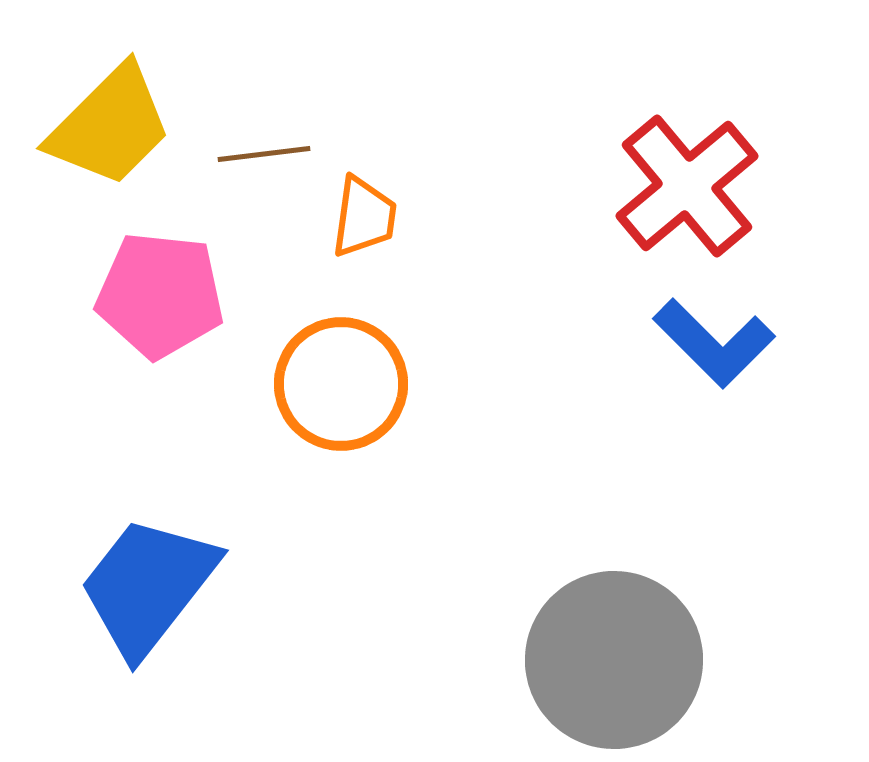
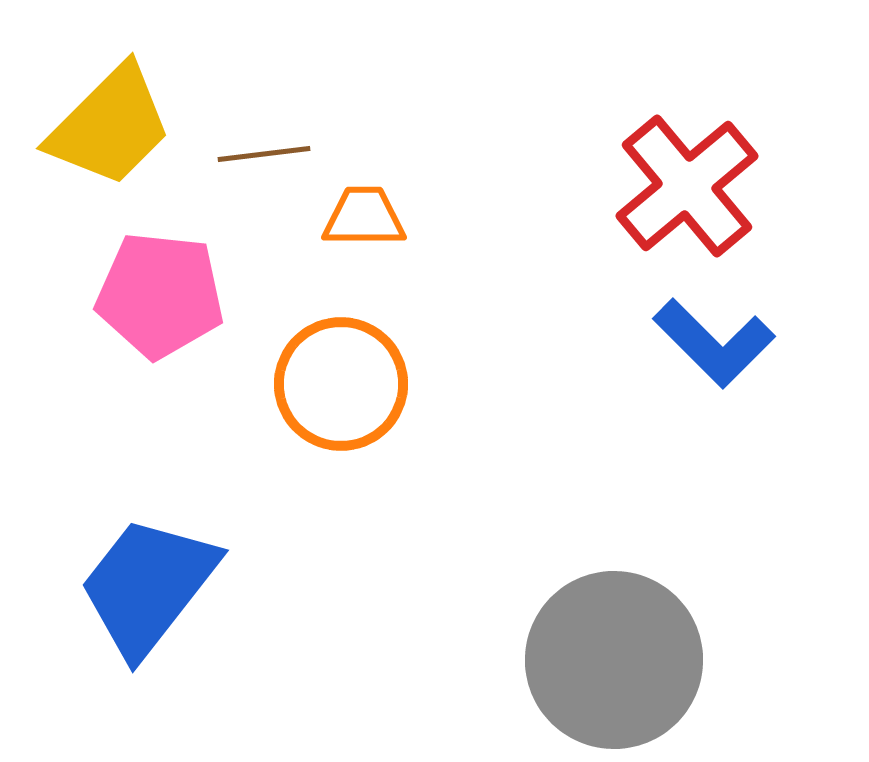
orange trapezoid: rotated 98 degrees counterclockwise
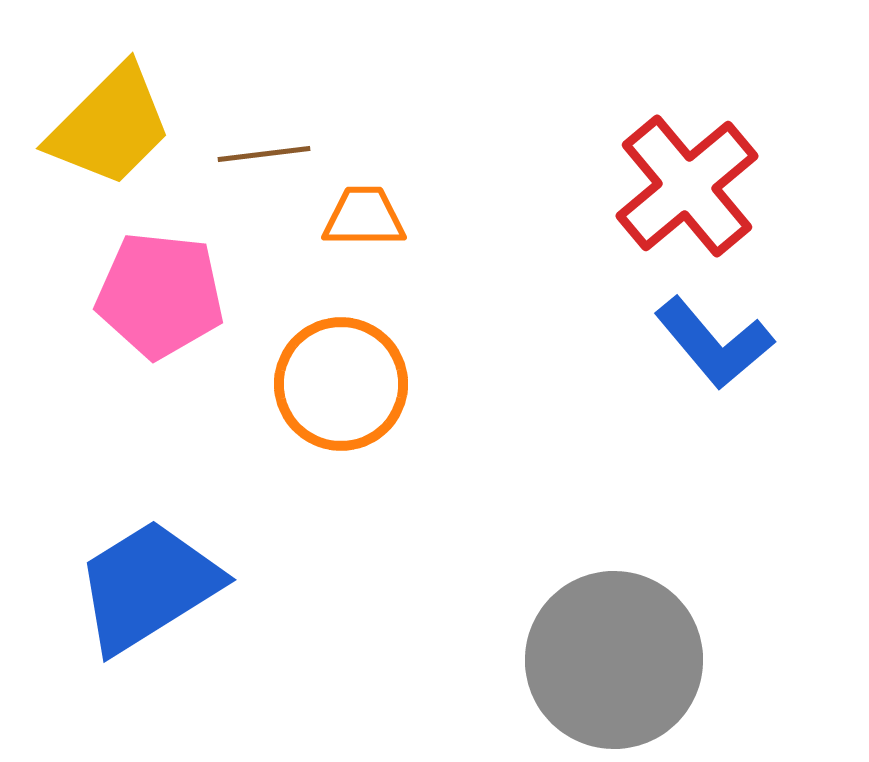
blue L-shape: rotated 5 degrees clockwise
blue trapezoid: rotated 20 degrees clockwise
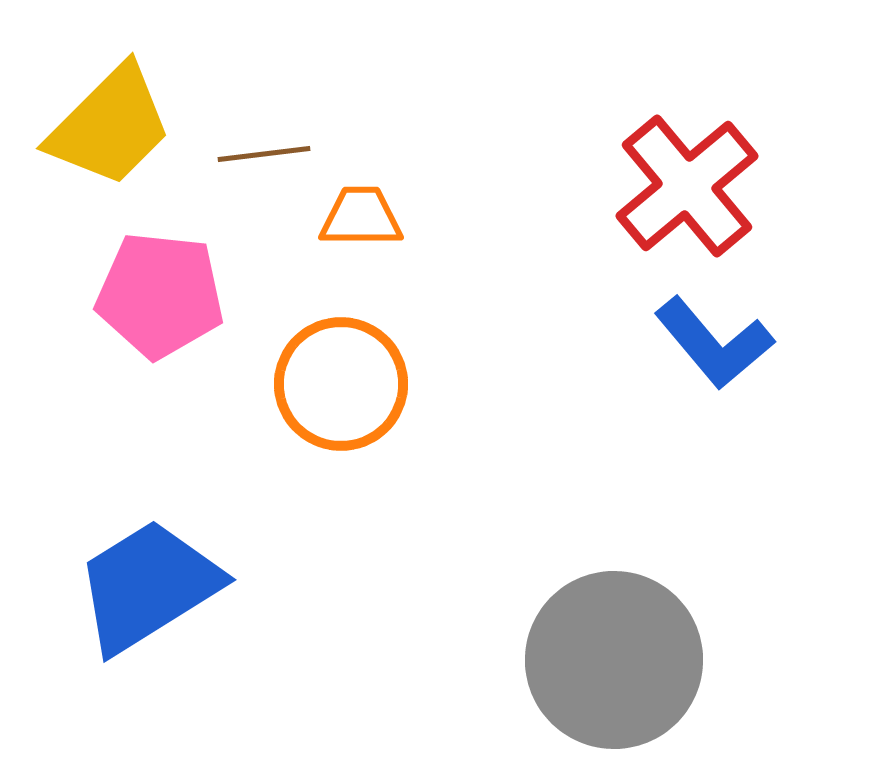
orange trapezoid: moved 3 px left
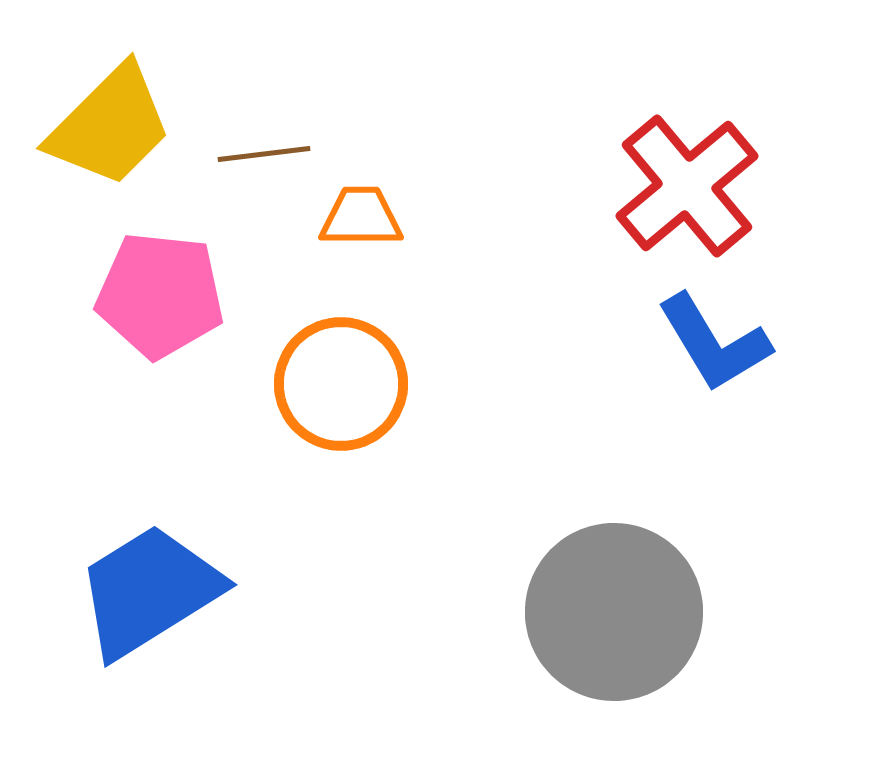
blue L-shape: rotated 9 degrees clockwise
blue trapezoid: moved 1 px right, 5 px down
gray circle: moved 48 px up
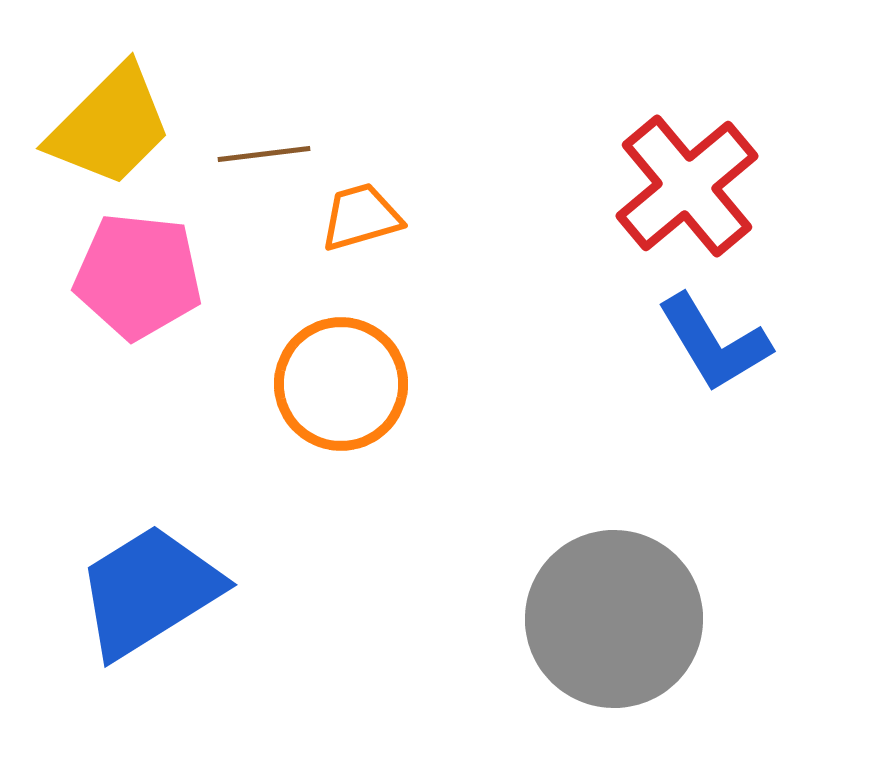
orange trapezoid: rotated 16 degrees counterclockwise
pink pentagon: moved 22 px left, 19 px up
gray circle: moved 7 px down
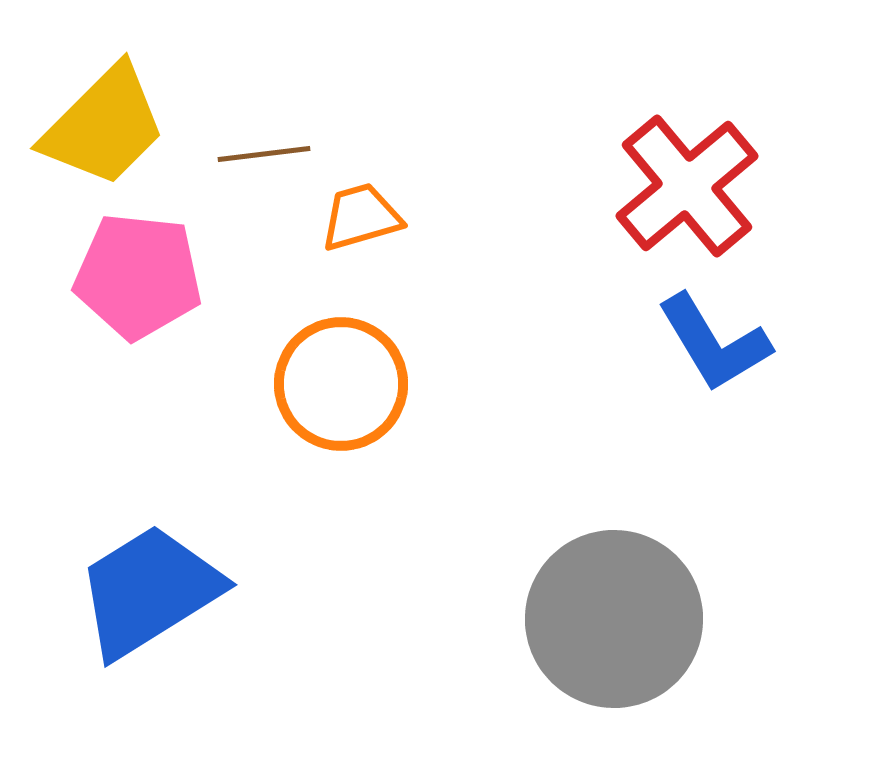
yellow trapezoid: moved 6 px left
